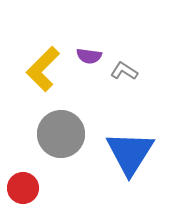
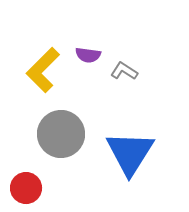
purple semicircle: moved 1 px left, 1 px up
yellow L-shape: moved 1 px down
red circle: moved 3 px right
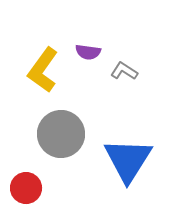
purple semicircle: moved 3 px up
yellow L-shape: rotated 9 degrees counterclockwise
blue triangle: moved 2 px left, 7 px down
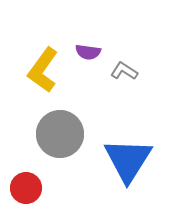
gray circle: moved 1 px left
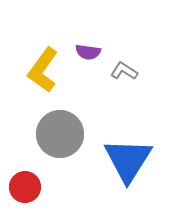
red circle: moved 1 px left, 1 px up
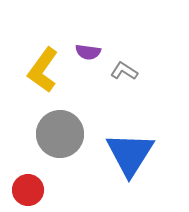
blue triangle: moved 2 px right, 6 px up
red circle: moved 3 px right, 3 px down
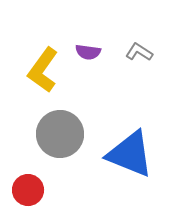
gray L-shape: moved 15 px right, 19 px up
blue triangle: rotated 40 degrees counterclockwise
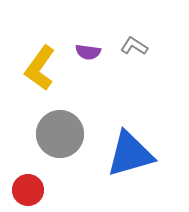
gray L-shape: moved 5 px left, 6 px up
yellow L-shape: moved 3 px left, 2 px up
blue triangle: rotated 38 degrees counterclockwise
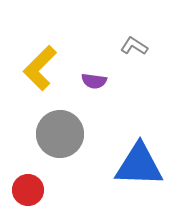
purple semicircle: moved 6 px right, 29 px down
yellow L-shape: rotated 9 degrees clockwise
blue triangle: moved 9 px right, 11 px down; rotated 18 degrees clockwise
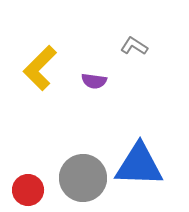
gray circle: moved 23 px right, 44 px down
